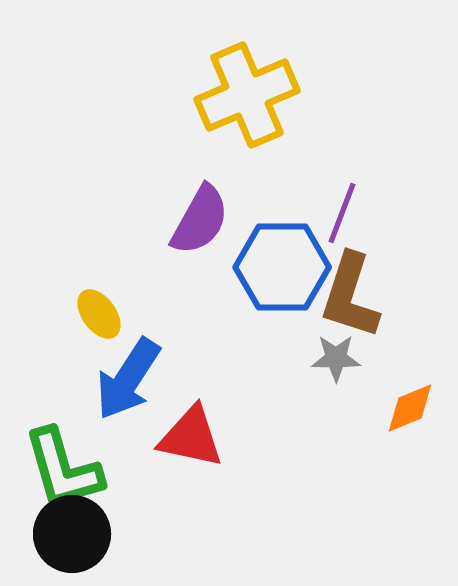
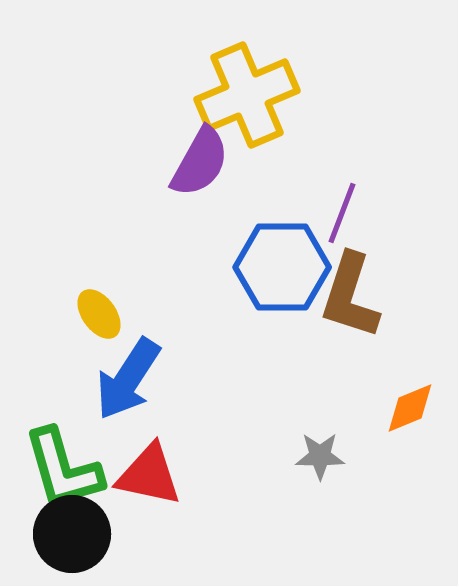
purple semicircle: moved 58 px up
gray star: moved 16 px left, 98 px down
red triangle: moved 42 px left, 38 px down
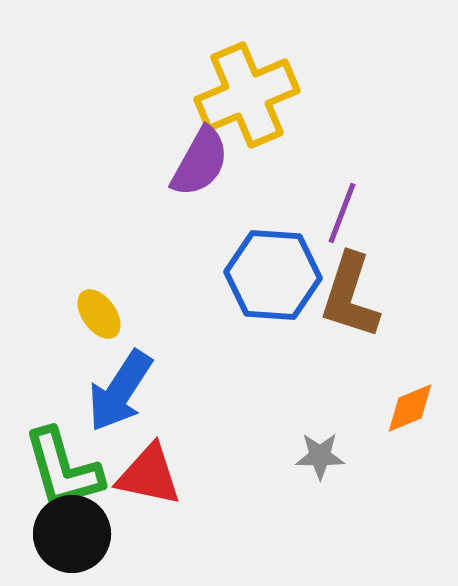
blue hexagon: moved 9 px left, 8 px down; rotated 4 degrees clockwise
blue arrow: moved 8 px left, 12 px down
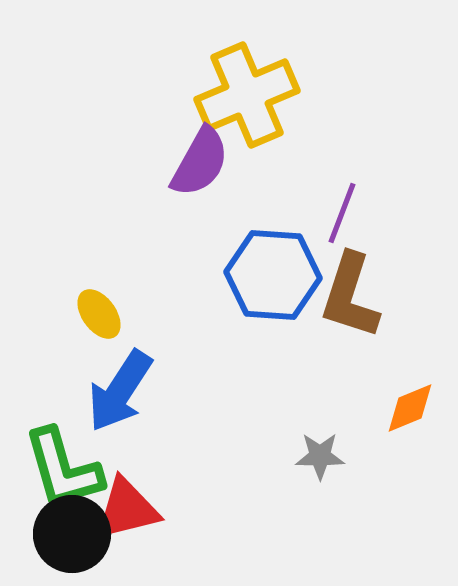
red triangle: moved 22 px left, 34 px down; rotated 26 degrees counterclockwise
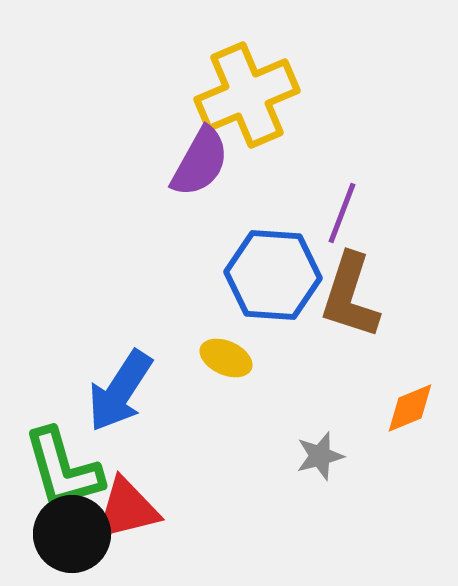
yellow ellipse: moved 127 px right, 44 px down; rotated 30 degrees counterclockwise
gray star: rotated 15 degrees counterclockwise
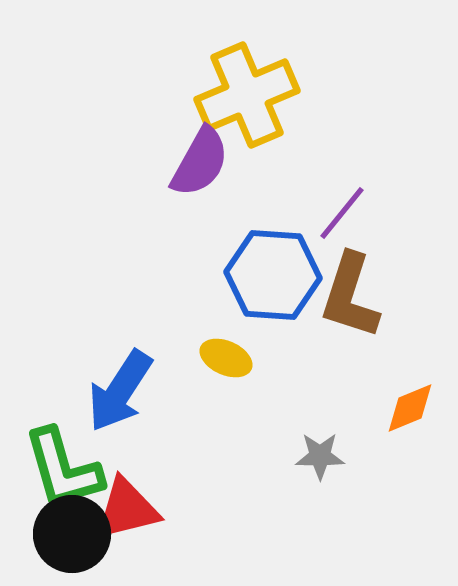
purple line: rotated 18 degrees clockwise
gray star: rotated 15 degrees clockwise
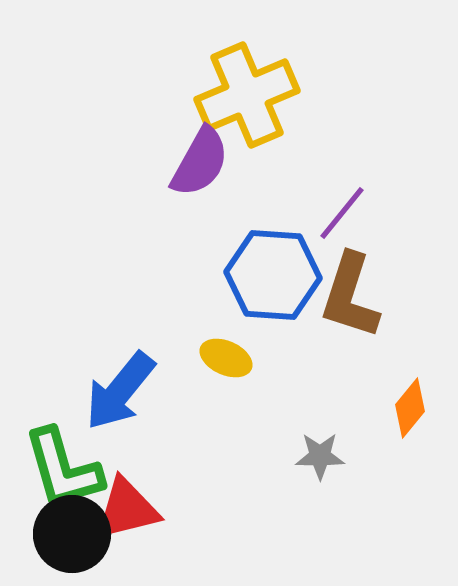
blue arrow: rotated 6 degrees clockwise
orange diamond: rotated 28 degrees counterclockwise
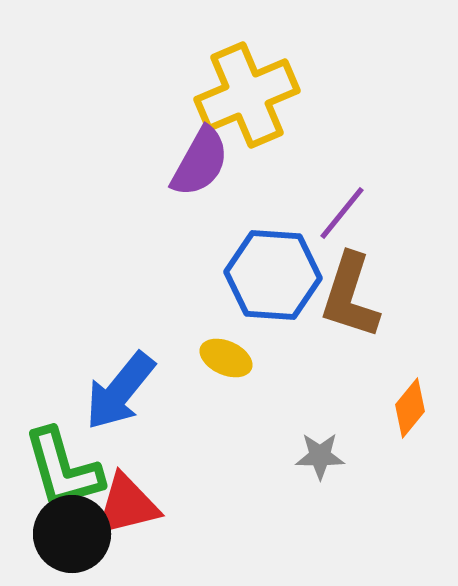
red triangle: moved 4 px up
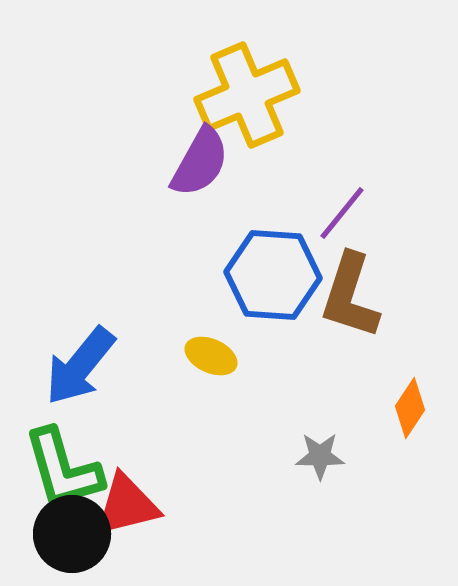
yellow ellipse: moved 15 px left, 2 px up
blue arrow: moved 40 px left, 25 px up
orange diamond: rotated 6 degrees counterclockwise
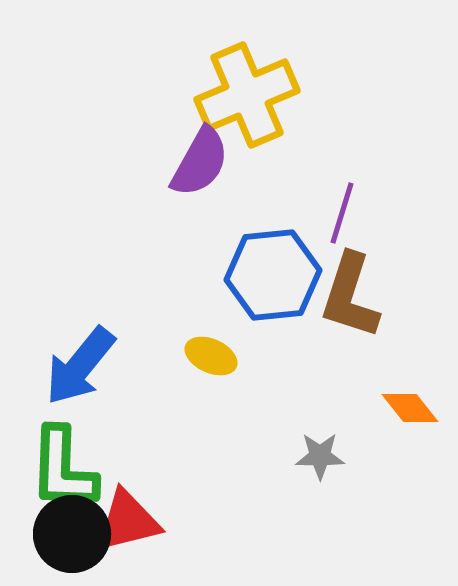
purple line: rotated 22 degrees counterclockwise
blue hexagon: rotated 10 degrees counterclockwise
orange diamond: rotated 72 degrees counterclockwise
green L-shape: rotated 18 degrees clockwise
red triangle: moved 1 px right, 16 px down
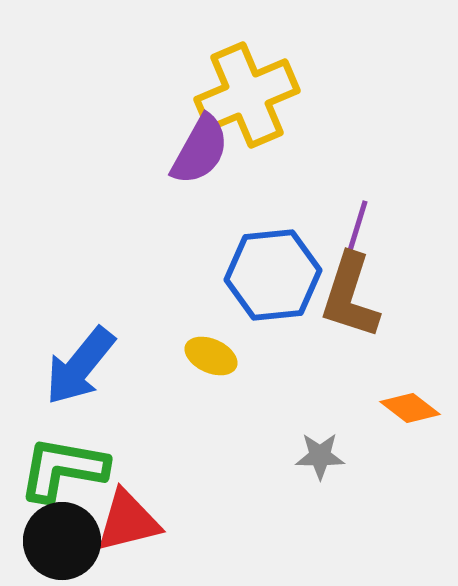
purple semicircle: moved 12 px up
purple line: moved 14 px right, 18 px down
orange diamond: rotated 14 degrees counterclockwise
green L-shape: rotated 98 degrees clockwise
black circle: moved 10 px left, 7 px down
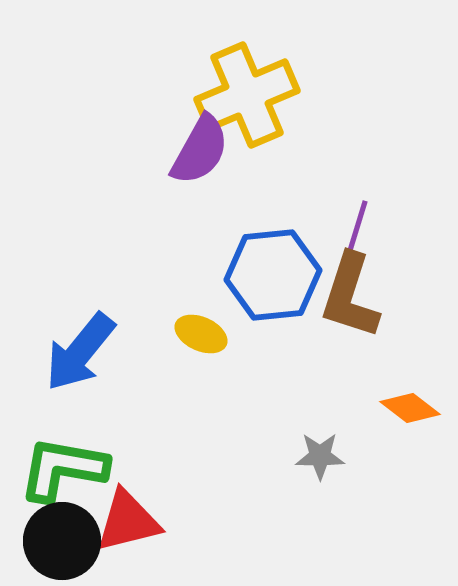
yellow ellipse: moved 10 px left, 22 px up
blue arrow: moved 14 px up
